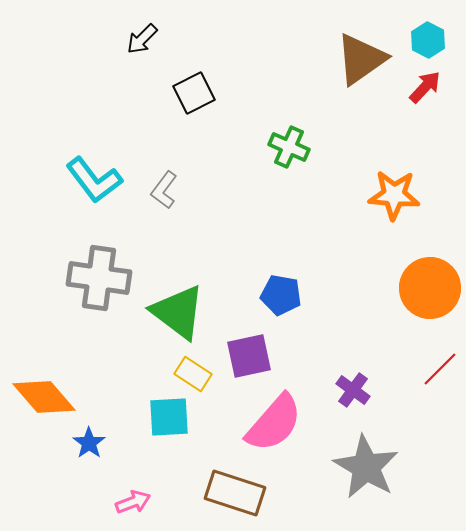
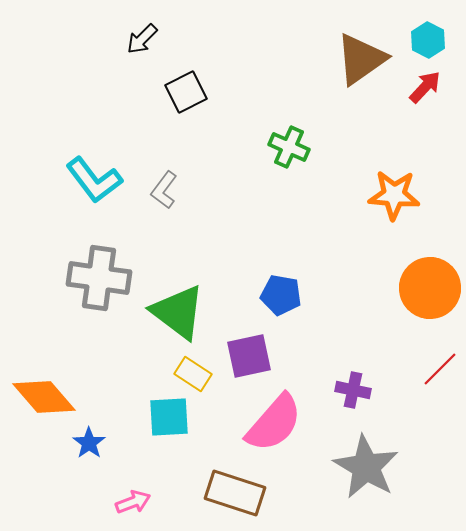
black square: moved 8 px left, 1 px up
purple cross: rotated 24 degrees counterclockwise
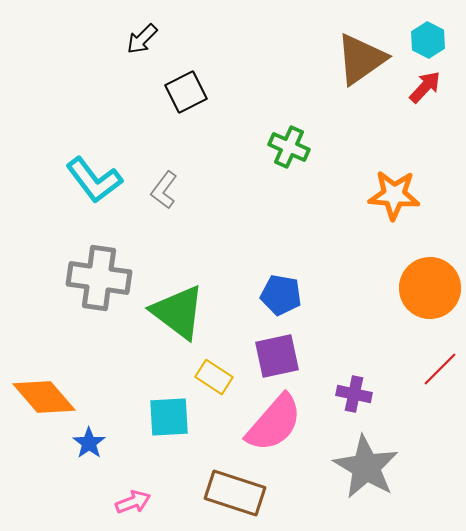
purple square: moved 28 px right
yellow rectangle: moved 21 px right, 3 px down
purple cross: moved 1 px right, 4 px down
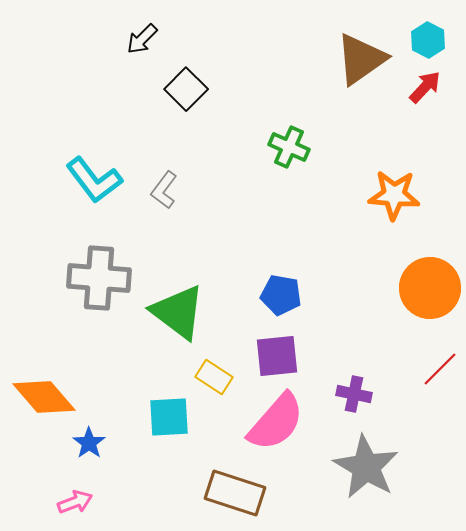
black square: moved 3 px up; rotated 18 degrees counterclockwise
gray cross: rotated 4 degrees counterclockwise
purple square: rotated 6 degrees clockwise
pink semicircle: moved 2 px right, 1 px up
pink arrow: moved 58 px left
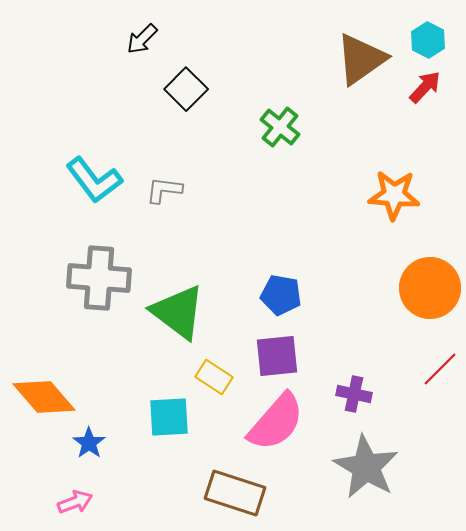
green cross: moved 9 px left, 20 px up; rotated 15 degrees clockwise
gray L-shape: rotated 60 degrees clockwise
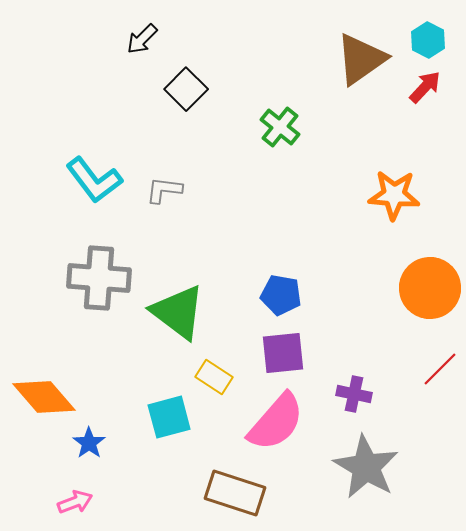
purple square: moved 6 px right, 3 px up
cyan square: rotated 12 degrees counterclockwise
